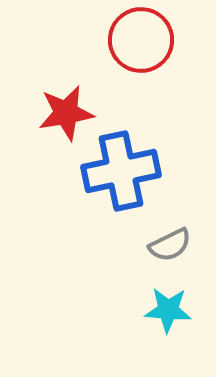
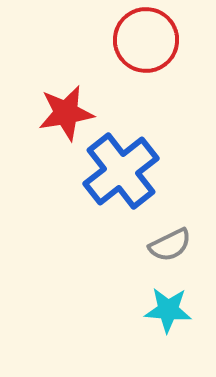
red circle: moved 5 px right
blue cross: rotated 26 degrees counterclockwise
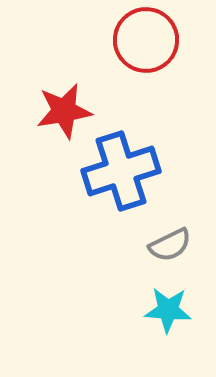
red star: moved 2 px left, 2 px up
blue cross: rotated 20 degrees clockwise
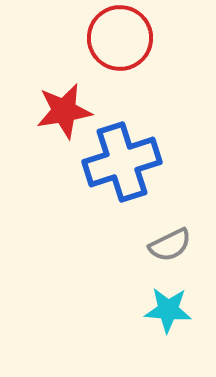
red circle: moved 26 px left, 2 px up
blue cross: moved 1 px right, 9 px up
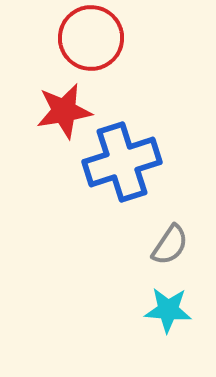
red circle: moved 29 px left
gray semicircle: rotated 30 degrees counterclockwise
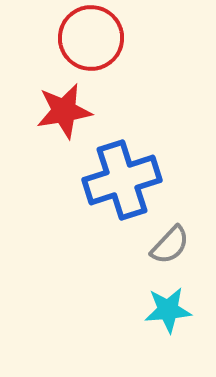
blue cross: moved 18 px down
gray semicircle: rotated 9 degrees clockwise
cyan star: rotated 9 degrees counterclockwise
